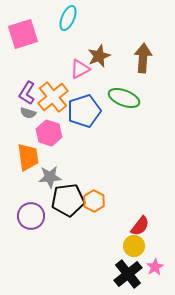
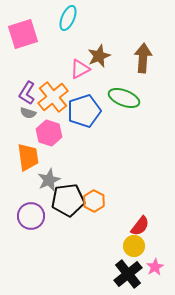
gray star: moved 1 px left, 3 px down; rotated 20 degrees counterclockwise
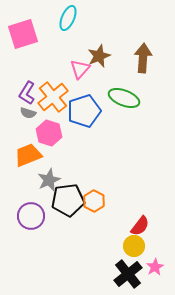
pink triangle: rotated 20 degrees counterclockwise
orange trapezoid: moved 2 px up; rotated 104 degrees counterclockwise
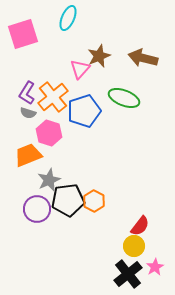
brown arrow: rotated 80 degrees counterclockwise
purple circle: moved 6 px right, 7 px up
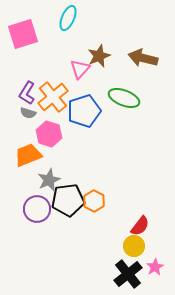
pink hexagon: moved 1 px down
